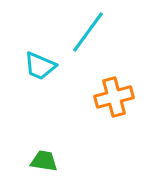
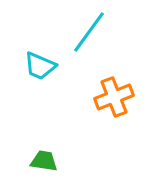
cyan line: moved 1 px right
orange cross: rotated 6 degrees counterclockwise
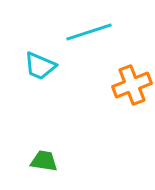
cyan line: rotated 36 degrees clockwise
orange cross: moved 18 px right, 12 px up
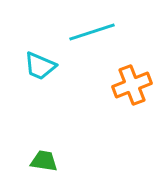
cyan line: moved 3 px right
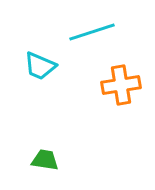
orange cross: moved 11 px left; rotated 12 degrees clockwise
green trapezoid: moved 1 px right, 1 px up
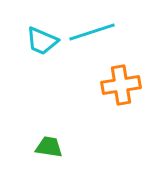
cyan trapezoid: moved 2 px right, 25 px up
green trapezoid: moved 4 px right, 13 px up
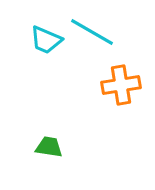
cyan line: rotated 48 degrees clockwise
cyan trapezoid: moved 4 px right, 1 px up
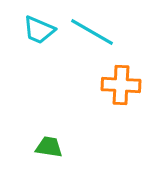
cyan trapezoid: moved 7 px left, 10 px up
orange cross: rotated 12 degrees clockwise
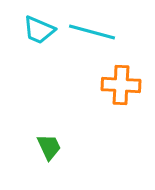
cyan line: rotated 15 degrees counterclockwise
green trapezoid: rotated 56 degrees clockwise
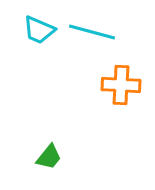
green trapezoid: moved 10 px down; rotated 64 degrees clockwise
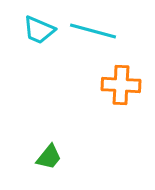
cyan line: moved 1 px right, 1 px up
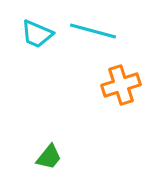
cyan trapezoid: moved 2 px left, 4 px down
orange cross: rotated 21 degrees counterclockwise
